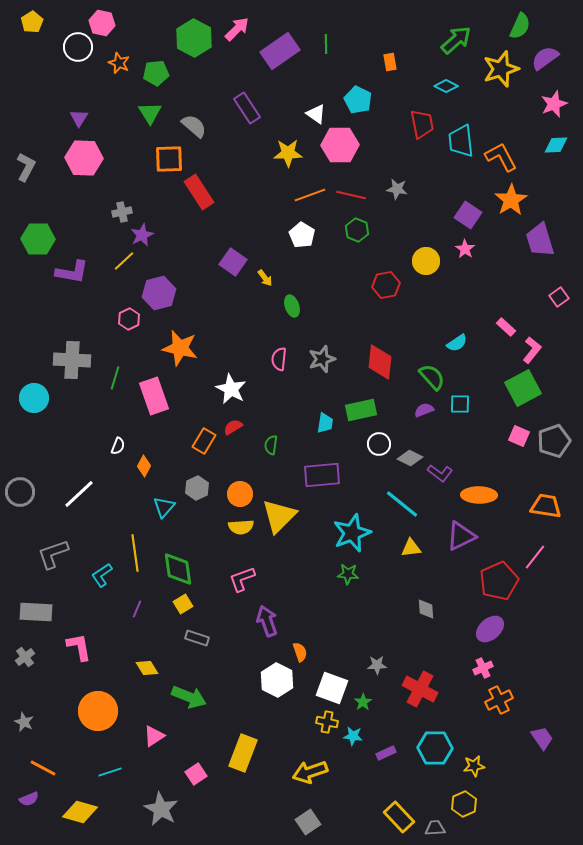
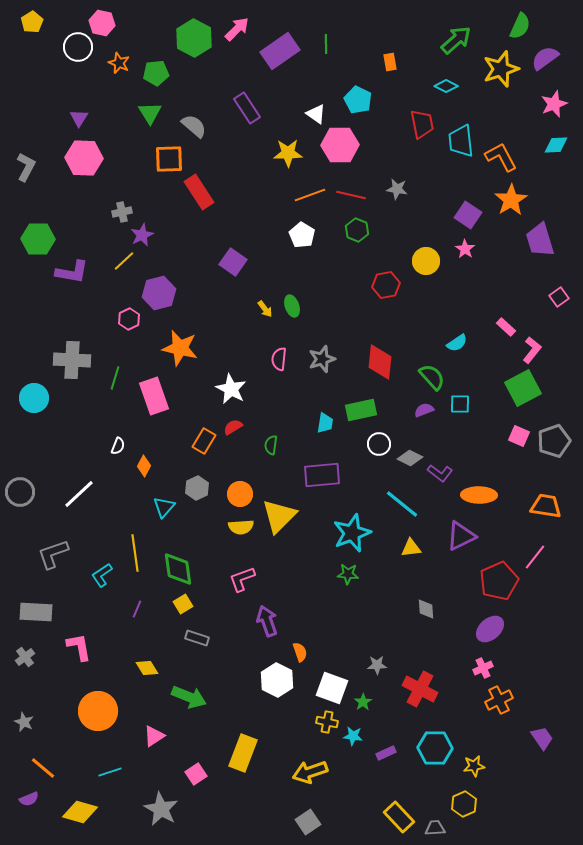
yellow arrow at (265, 278): moved 31 px down
orange line at (43, 768): rotated 12 degrees clockwise
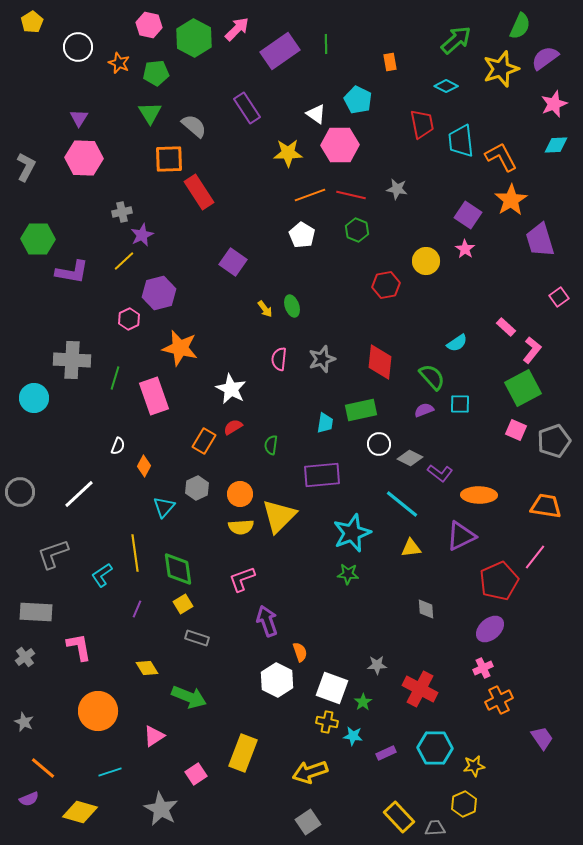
pink hexagon at (102, 23): moved 47 px right, 2 px down
pink square at (519, 436): moved 3 px left, 6 px up
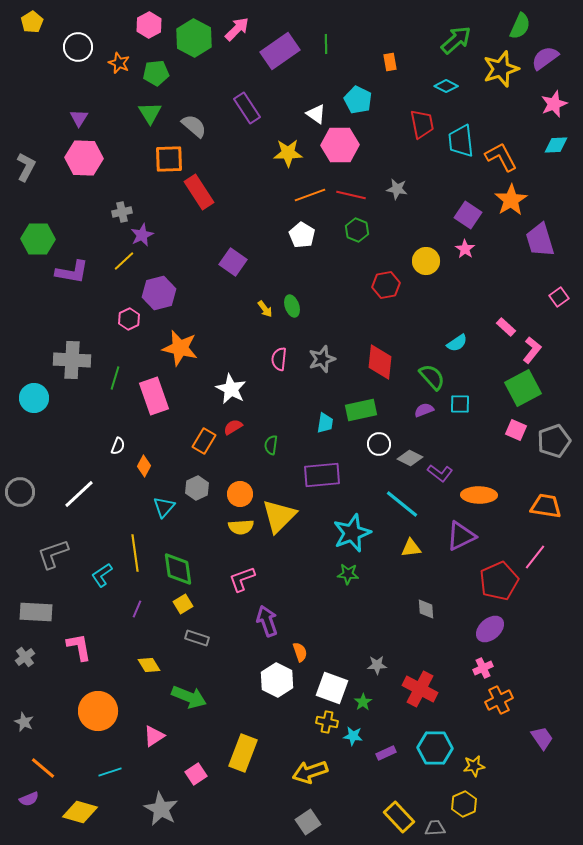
pink hexagon at (149, 25): rotated 20 degrees clockwise
yellow diamond at (147, 668): moved 2 px right, 3 px up
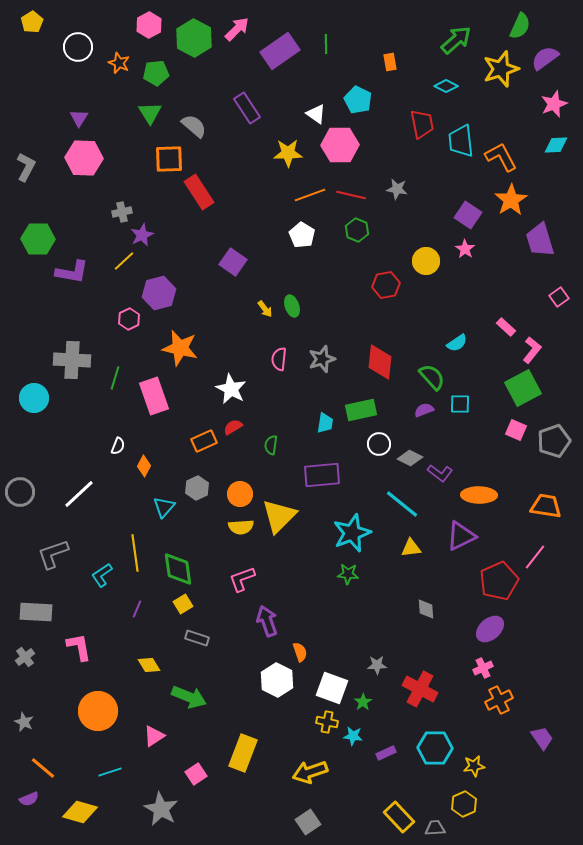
orange rectangle at (204, 441): rotated 35 degrees clockwise
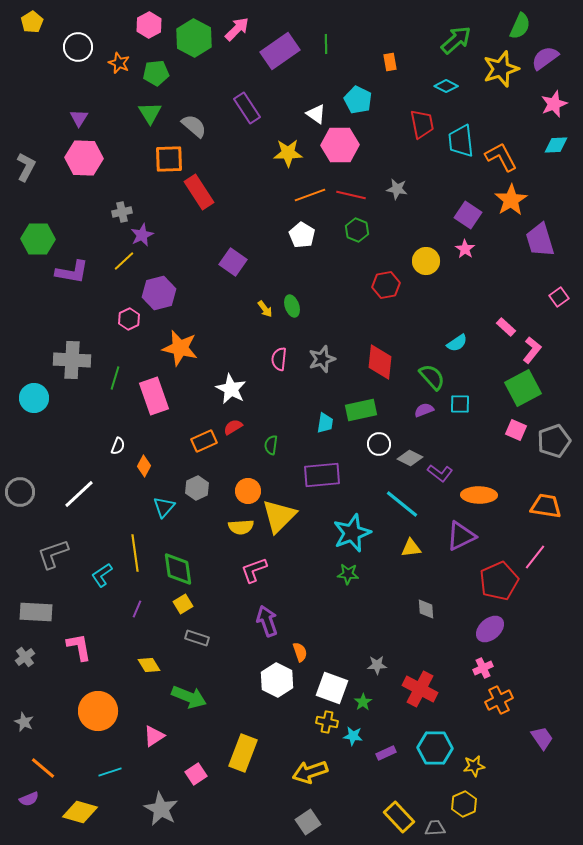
orange circle at (240, 494): moved 8 px right, 3 px up
pink L-shape at (242, 579): moved 12 px right, 9 px up
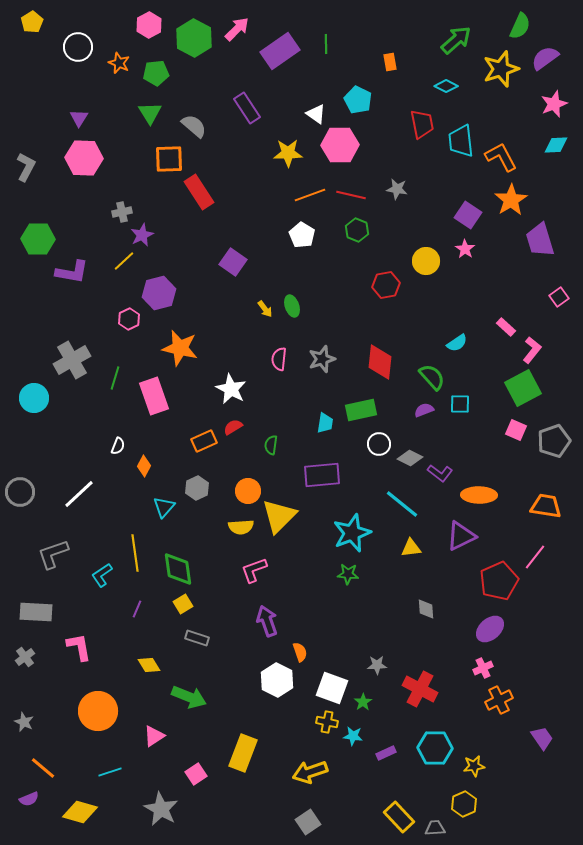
gray cross at (72, 360): rotated 33 degrees counterclockwise
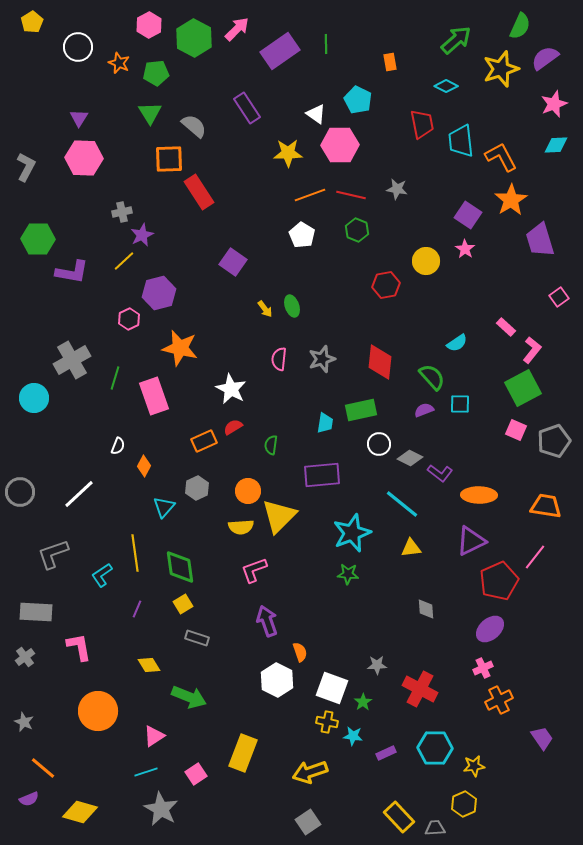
purple triangle at (461, 536): moved 10 px right, 5 px down
green diamond at (178, 569): moved 2 px right, 2 px up
cyan line at (110, 772): moved 36 px right
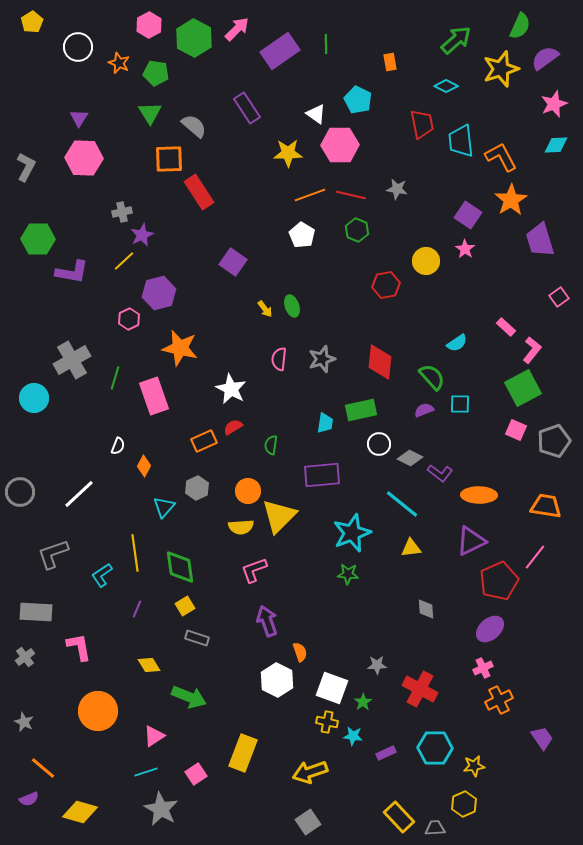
green pentagon at (156, 73): rotated 15 degrees clockwise
yellow square at (183, 604): moved 2 px right, 2 px down
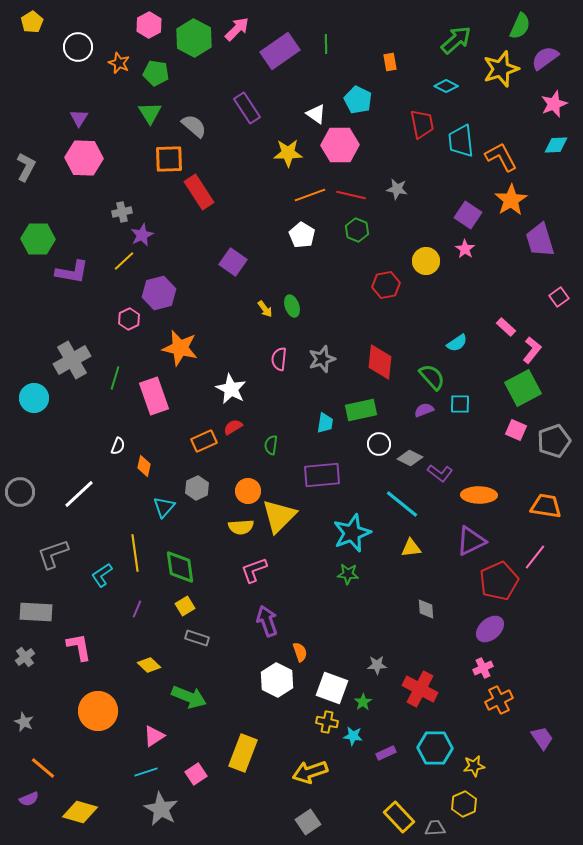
orange diamond at (144, 466): rotated 15 degrees counterclockwise
yellow diamond at (149, 665): rotated 15 degrees counterclockwise
